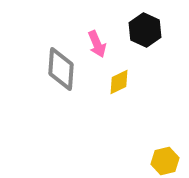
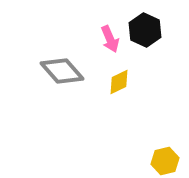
pink arrow: moved 13 px right, 5 px up
gray diamond: moved 1 px right, 2 px down; rotated 45 degrees counterclockwise
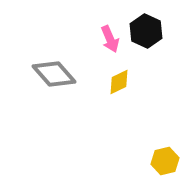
black hexagon: moved 1 px right, 1 px down
gray diamond: moved 8 px left, 3 px down
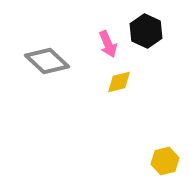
pink arrow: moved 2 px left, 5 px down
gray diamond: moved 7 px left, 13 px up; rotated 6 degrees counterclockwise
yellow diamond: rotated 12 degrees clockwise
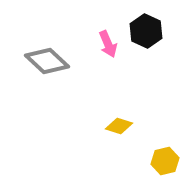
yellow diamond: moved 44 px down; rotated 32 degrees clockwise
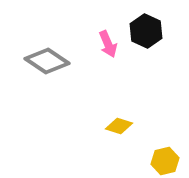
gray diamond: rotated 9 degrees counterclockwise
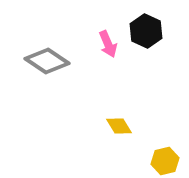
yellow diamond: rotated 40 degrees clockwise
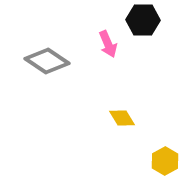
black hexagon: moved 3 px left, 11 px up; rotated 24 degrees counterclockwise
yellow diamond: moved 3 px right, 8 px up
yellow hexagon: rotated 16 degrees counterclockwise
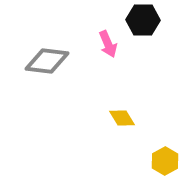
gray diamond: rotated 27 degrees counterclockwise
